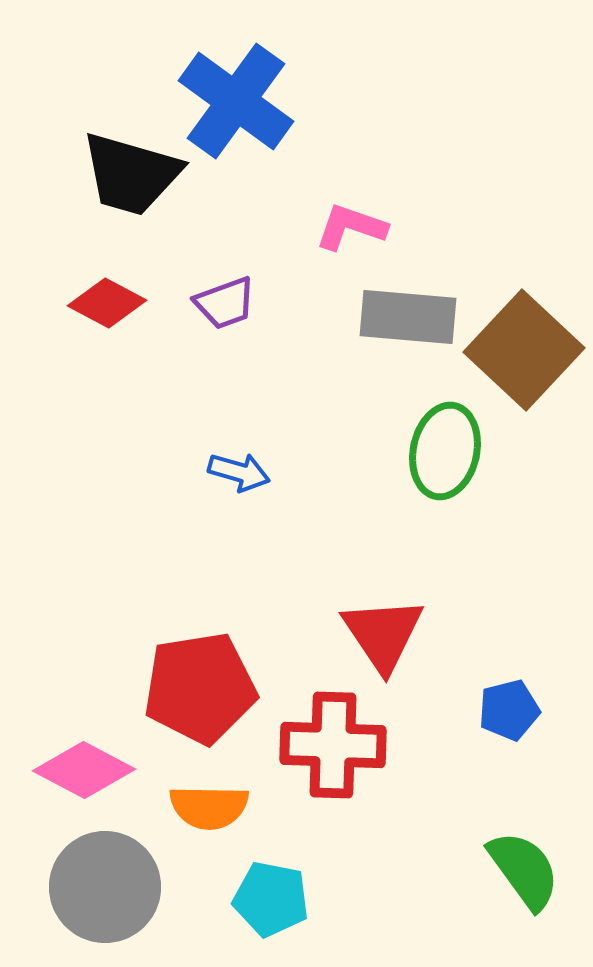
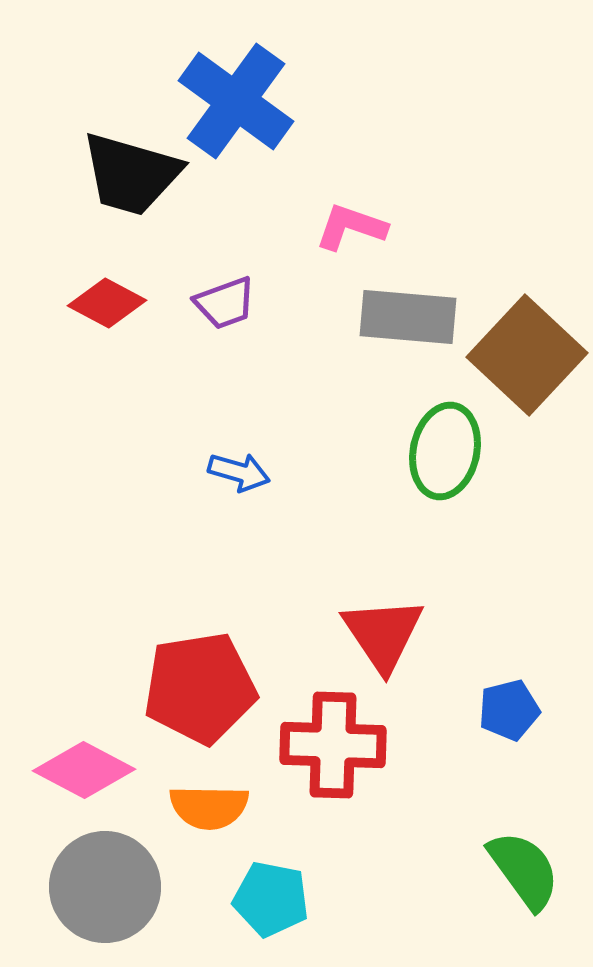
brown square: moved 3 px right, 5 px down
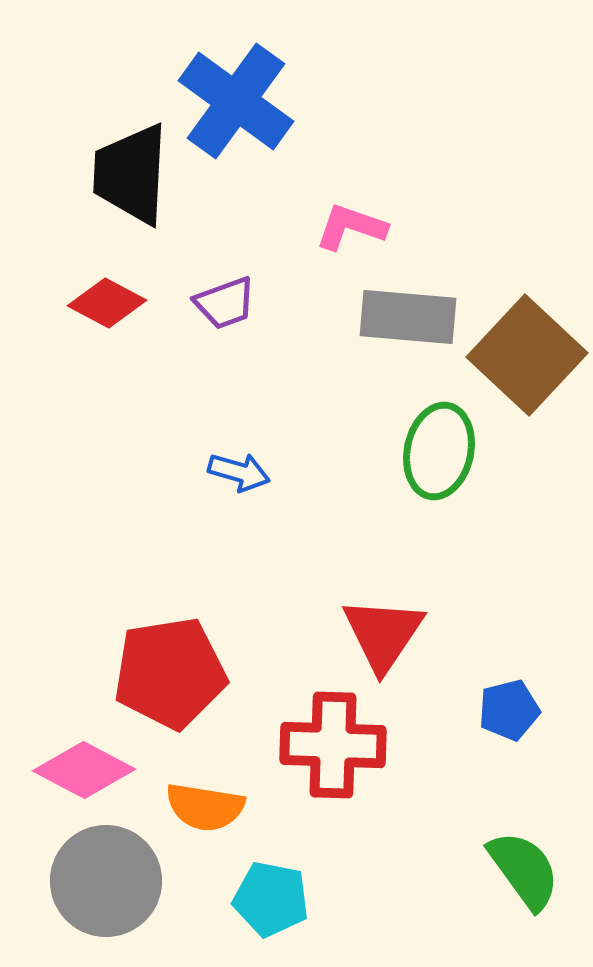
black trapezoid: rotated 77 degrees clockwise
green ellipse: moved 6 px left
red triangle: rotated 8 degrees clockwise
red pentagon: moved 30 px left, 15 px up
orange semicircle: moved 4 px left; rotated 8 degrees clockwise
gray circle: moved 1 px right, 6 px up
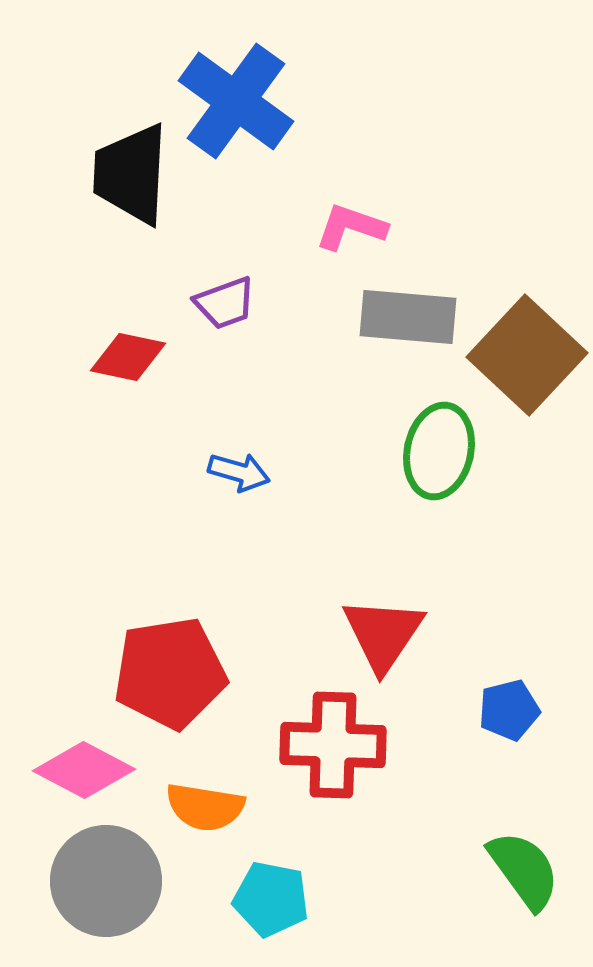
red diamond: moved 21 px right, 54 px down; rotated 16 degrees counterclockwise
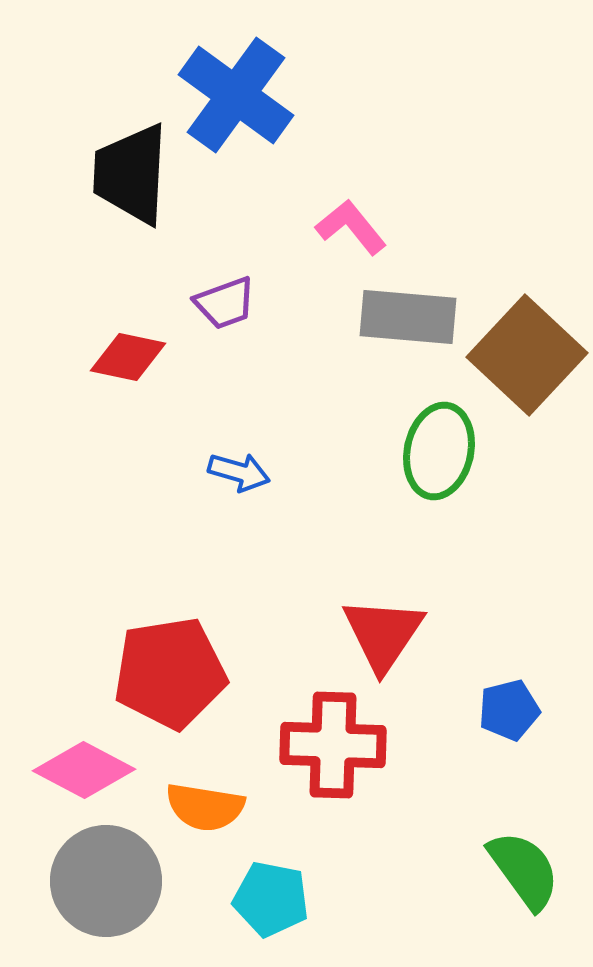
blue cross: moved 6 px up
pink L-shape: rotated 32 degrees clockwise
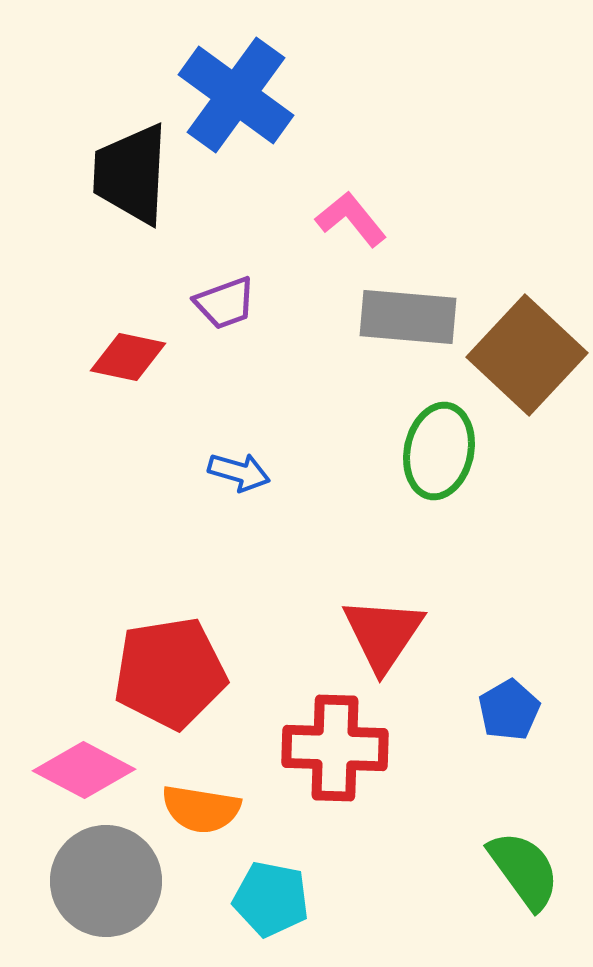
pink L-shape: moved 8 px up
blue pentagon: rotated 16 degrees counterclockwise
red cross: moved 2 px right, 3 px down
orange semicircle: moved 4 px left, 2 px down
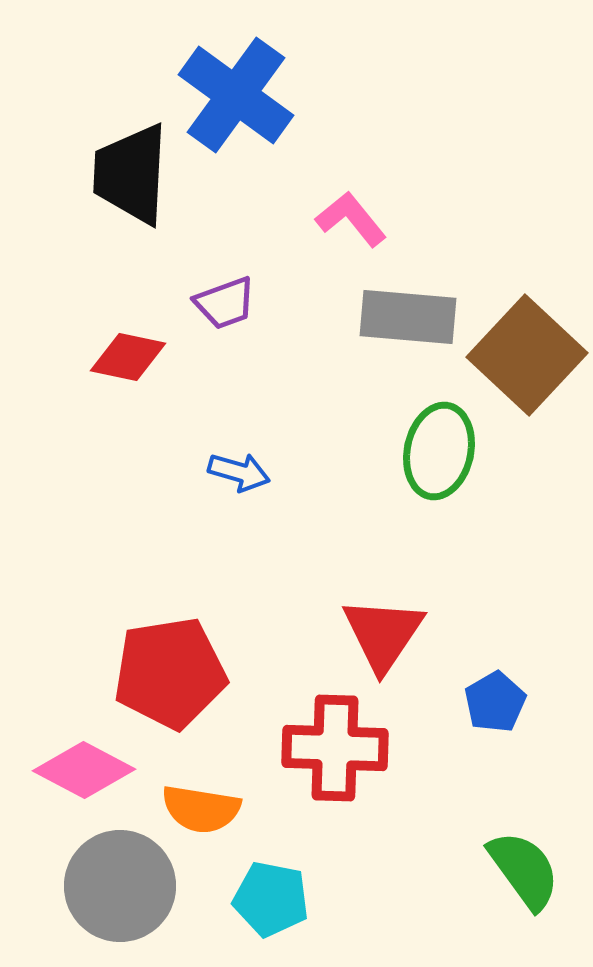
blue pentagon: moved 14 px left, 8 px up
gray circle: moved 14 px right, 5 px down
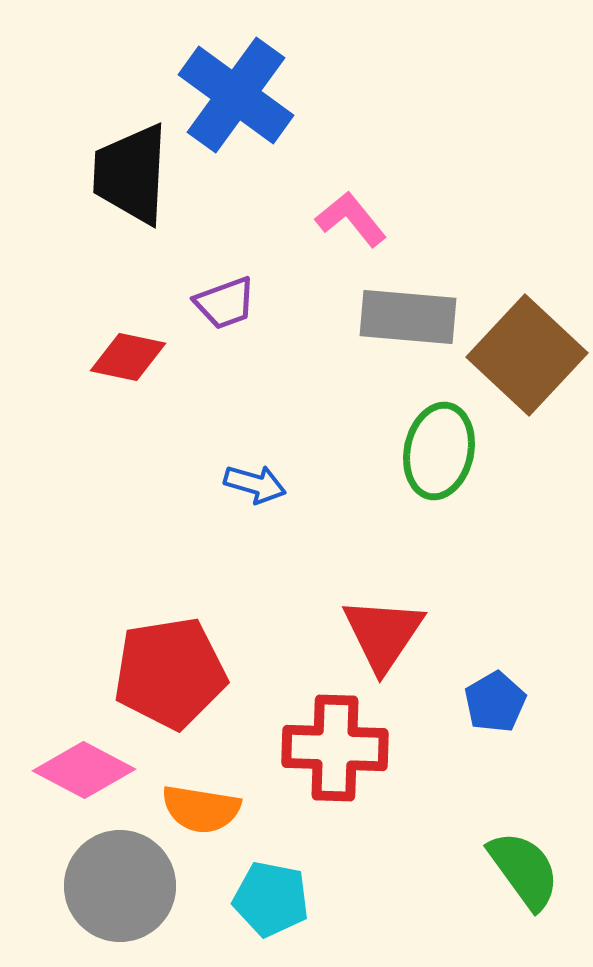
blue arrow: moved 16 px right, 12 px down
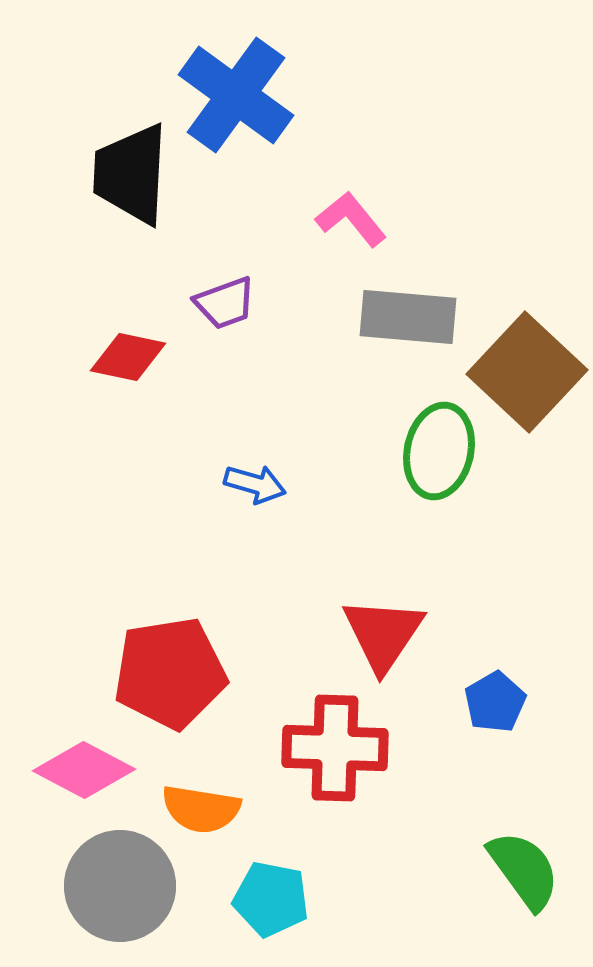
brown square: moved 17 px down
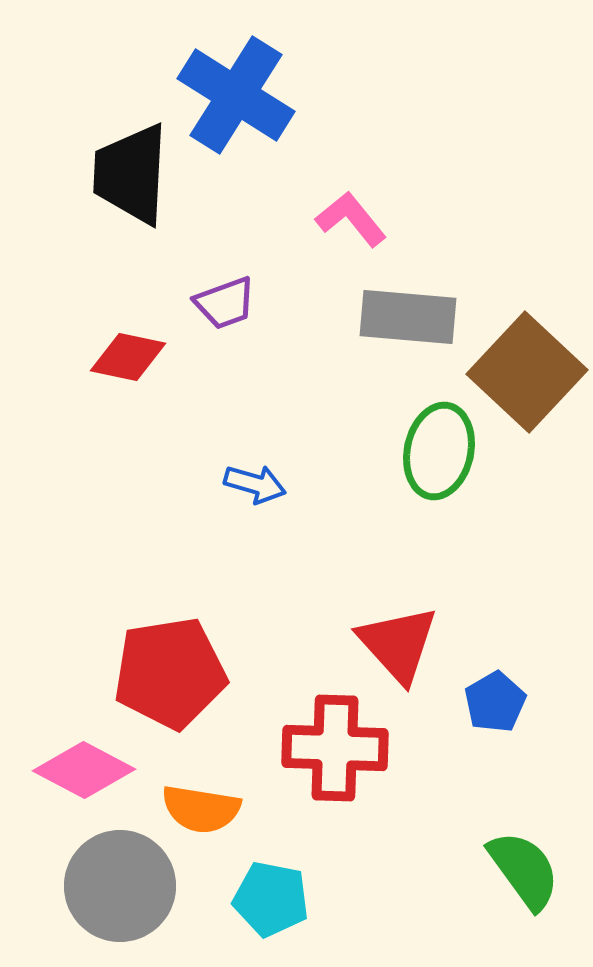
blue cross: rotated 4 degrees counterclockwise
red triangle: moved 15 px right, 10 px down; rotated 16 degrees counterclockwise
